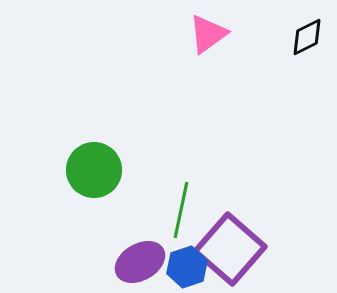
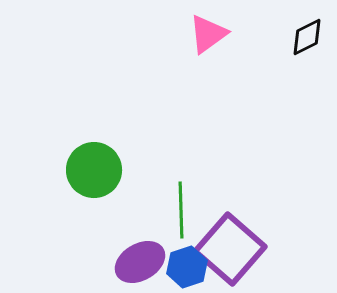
green line: rotated 14 degrees counterclockwise
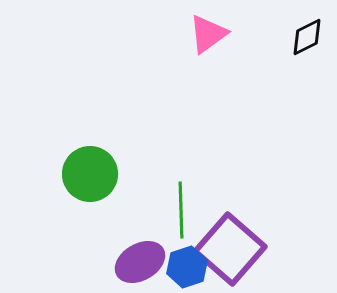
green circle: moved 4 px left, 4 px down
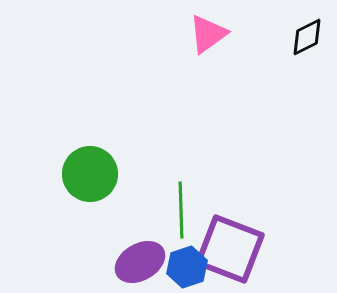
purple square: rotated 20 degrees counterclockwise
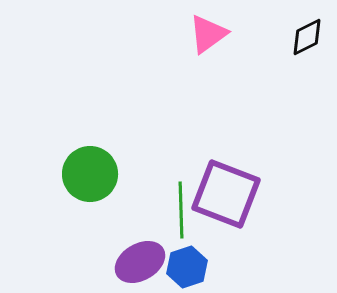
purple square: moved 4 px left, 55 px up
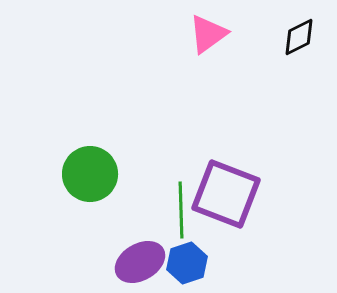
black diamond: moved 8 px left
blue hexagon: moved 4 px up
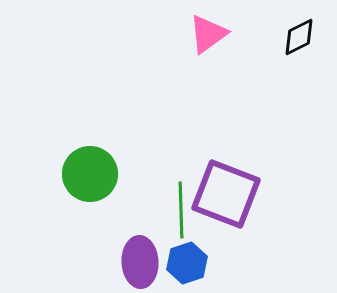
purple ellipse: rotated 63 degrees counterclockwise
